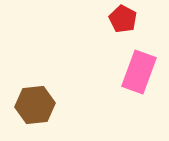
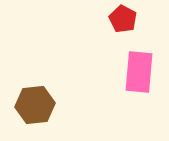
pink rectangle: rotated 15 degrees counterclockwise
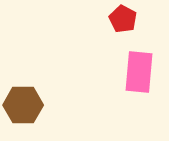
brown hexagon: moved 12 px left; rotated 6 degrees clockwise
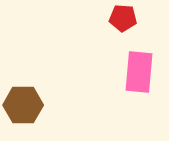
red pentagon: moved 1 px up; rotated 24 degrees counterclockwise
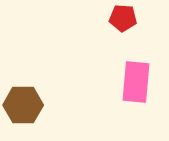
pink rectangle: moved 3 px left, 10 px down
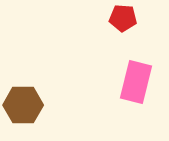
pink rectangle: rotated 9 degrees clockwise
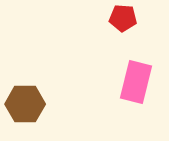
brown hexagon: moved 2 px right, 1 px up
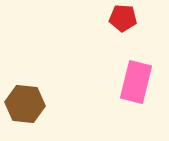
brown hexagon: rotated 6 degrees clockwise
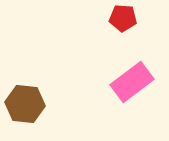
pink rectangle: moved 4 px left; rotated 39 degrees clockwise
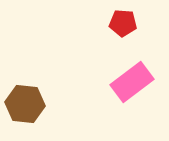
red pentagon: moved 5 px down
